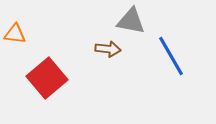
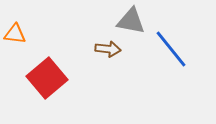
blue line: moved 7 px up; rotated 9 degrees counterclockwise
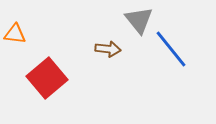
gray triangle: moved 8 px right, 1 px up; rotated 40 degrees clockwise
